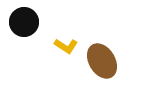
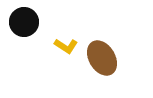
brown ellipse: moved 3 px up
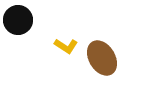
black circle: moved 6 px left, 2 px up
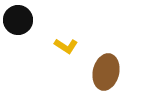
brown ellipse: moved 4 px right, 14 px down; rotated 44 degrees clockwise
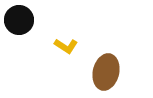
black circle: moved 1 px right
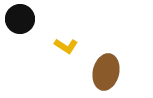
black circle: moved 1 px right, 1 px up
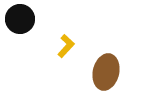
yellow L-shape: rotated 80 degrees counterclockwise
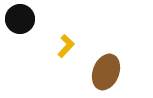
brown ellipse: rotated 8 degrees clockwise
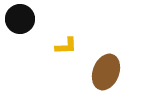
yellow L-shape: rotated 45 degrees clockwise
